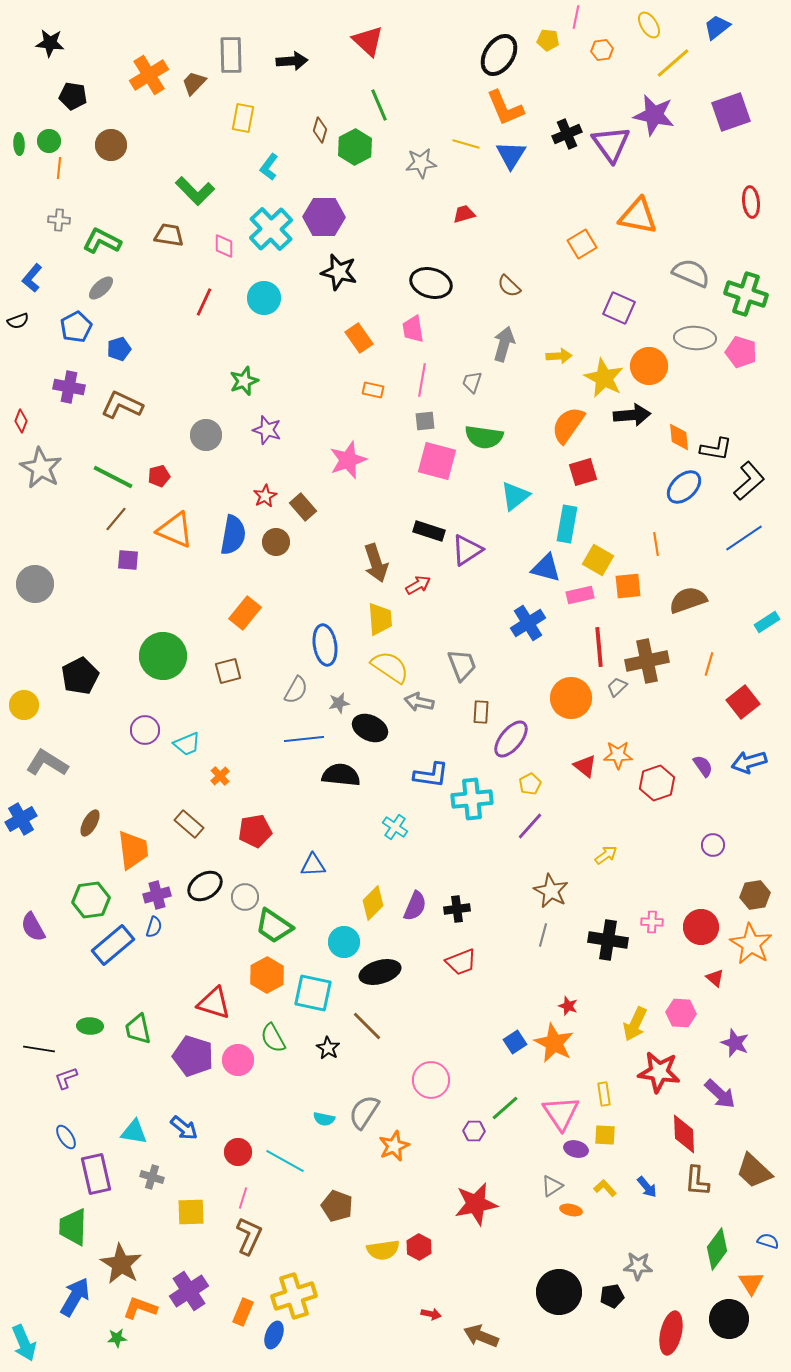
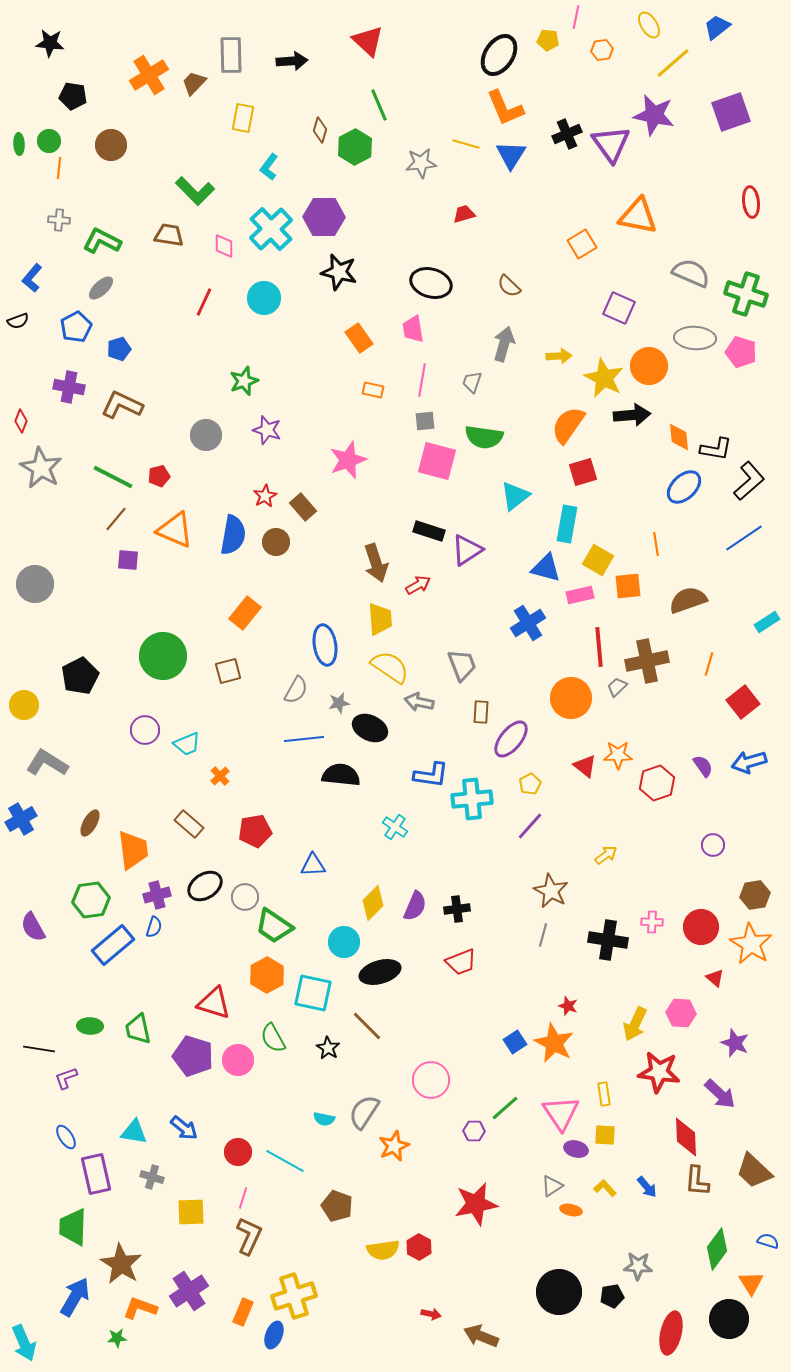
red diamond at (684, 1134): moved 2 px right, 3 px down
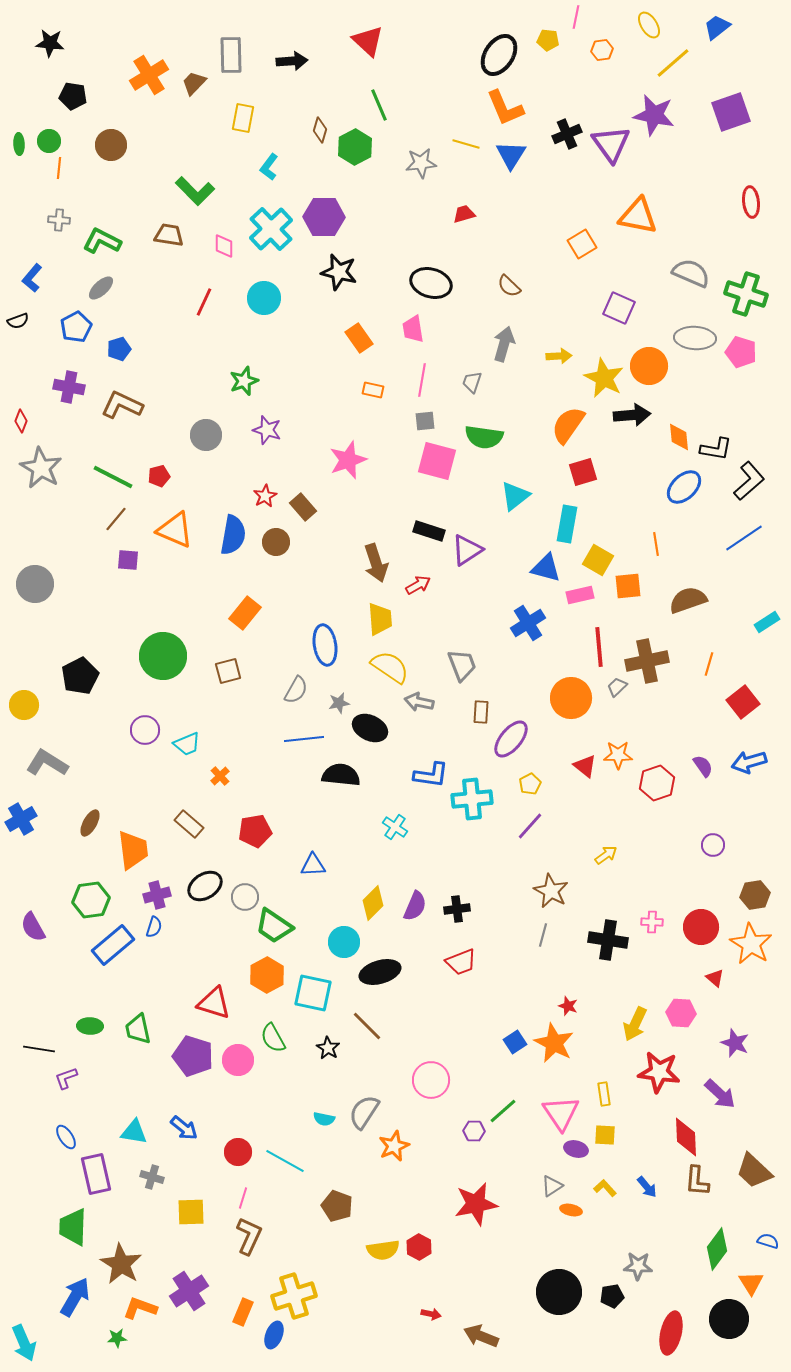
green line at (505, 1108): moved 2 px left, 3 px down
